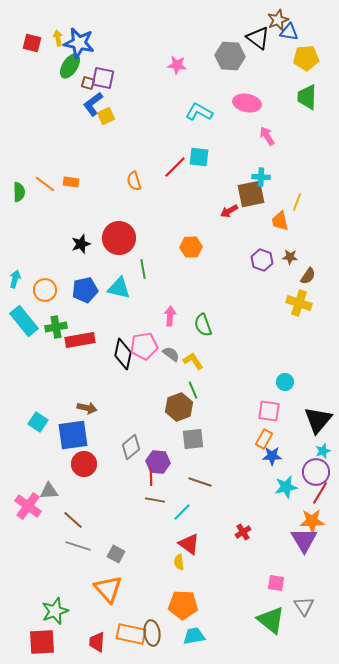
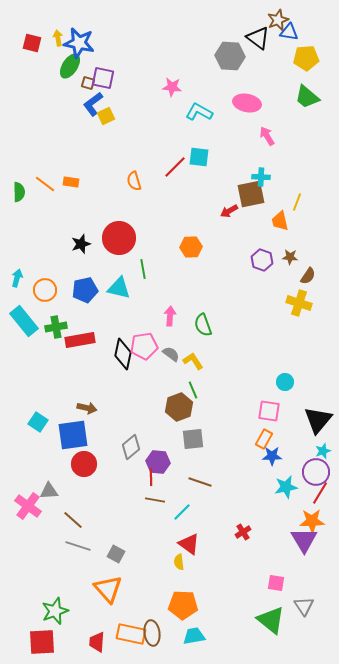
pink star at (177, 65): moved 5 px left, 22 px down
green trapezoid at (307, 97): rotated 52 degrees counterclockwise
cyan arrow at (15, 279): moved 2 px right, 1 px up
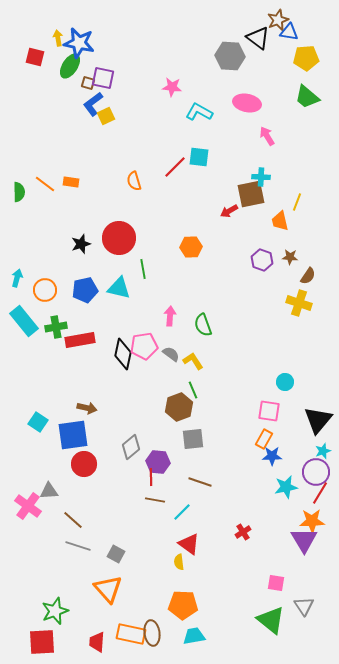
red square at (32, 43): moved 3 px right, 14 px down
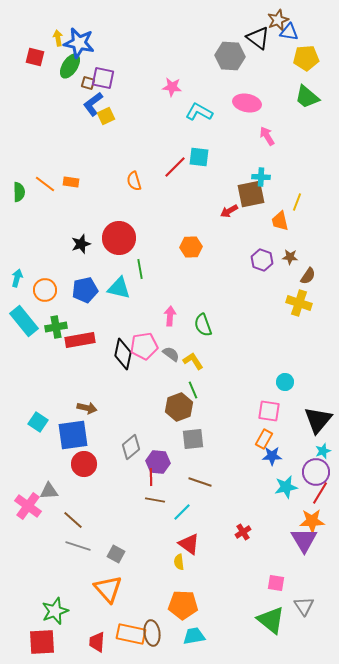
green line at (143, 269): moved 3 px left
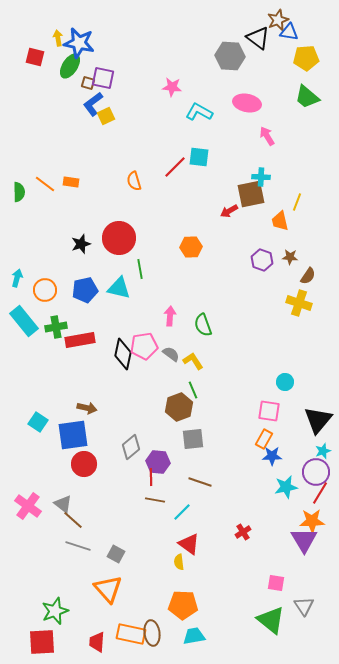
gray triangle at (49, 491): moved 14 px right, 13 px down; rotated 42 degrees clockwise
